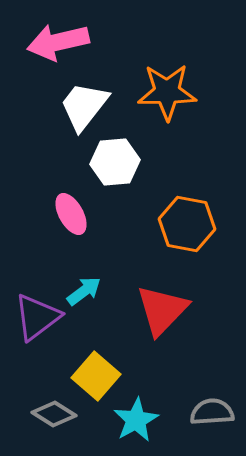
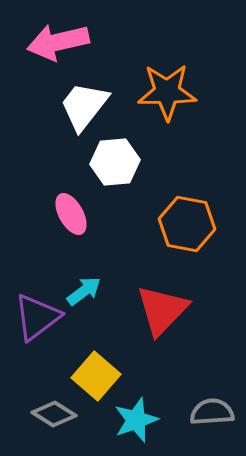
cyan star: rotated 9 degrees clockwise
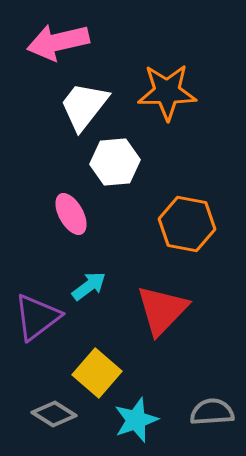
cyan arrow: moved 5 px right, 5 px up
yellow square: moved 1 px right, 3 px up
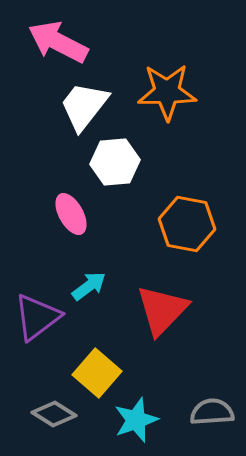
pink arrow: rotated 40 degrees clockwise
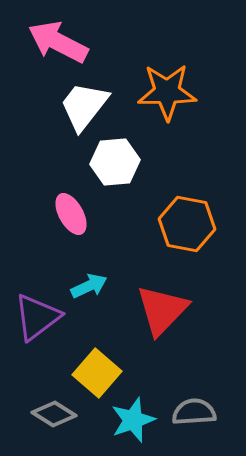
cyan arrow: rotated 12 degrees clockwise
gray semicircle: moved 18 px left
cyan star: moved 3 px left
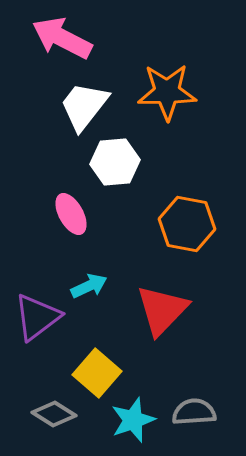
pink arrow: moved 4 px right, 4 px up
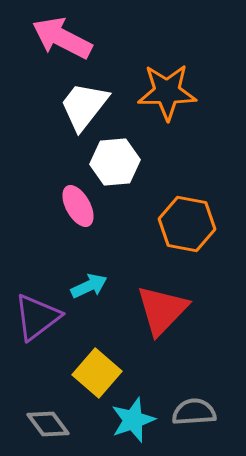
pink ellipse: moved 7 px right, 8 px up
gray diamond: moved 6 px left, 10 px down; rotated 21 degrees clockwise
